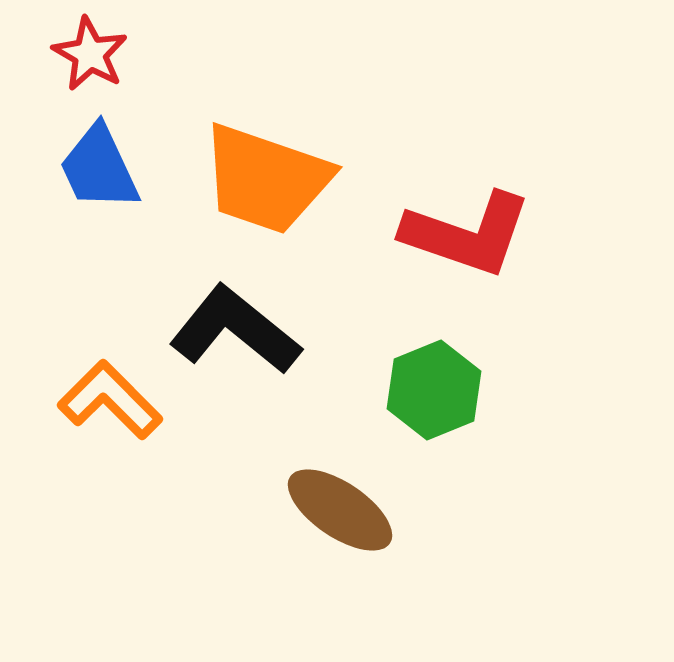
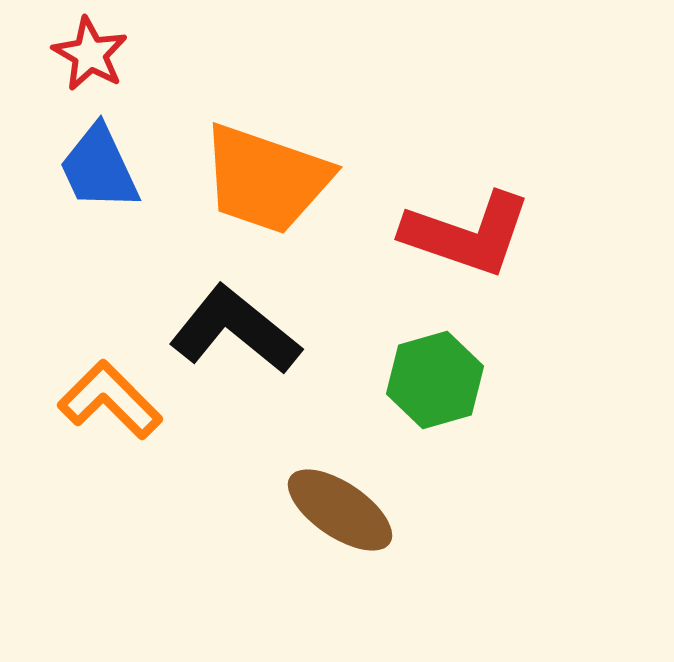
green hexagon: moved 1 px right, 10 px up; rotated 6 degrees clockwise
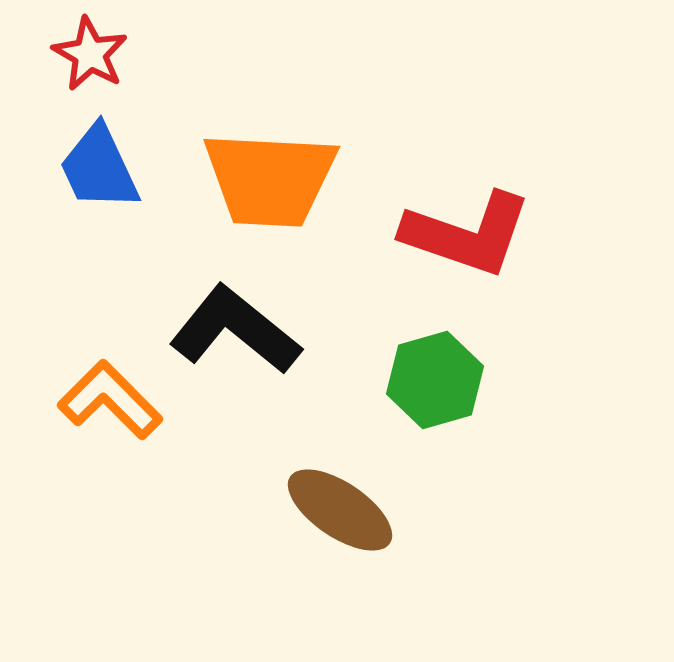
orange trapezoid: moved 4 px right; rotated 16 degrees counterclockwise
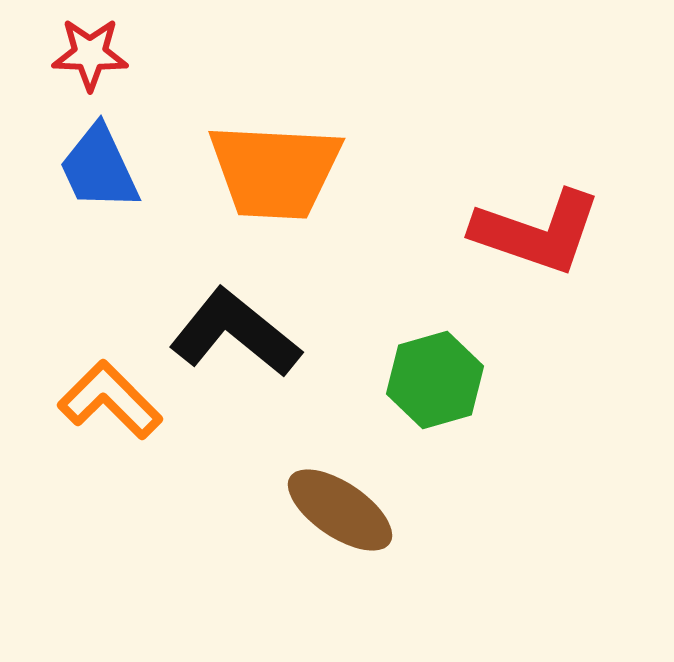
red star: rotated 28 degrees counterclockwise
orange trapezoid: moved 5 px right, 8 px up
red L-shape: moved 70 px right, 2 px up
black L-shape: moved 3 px down
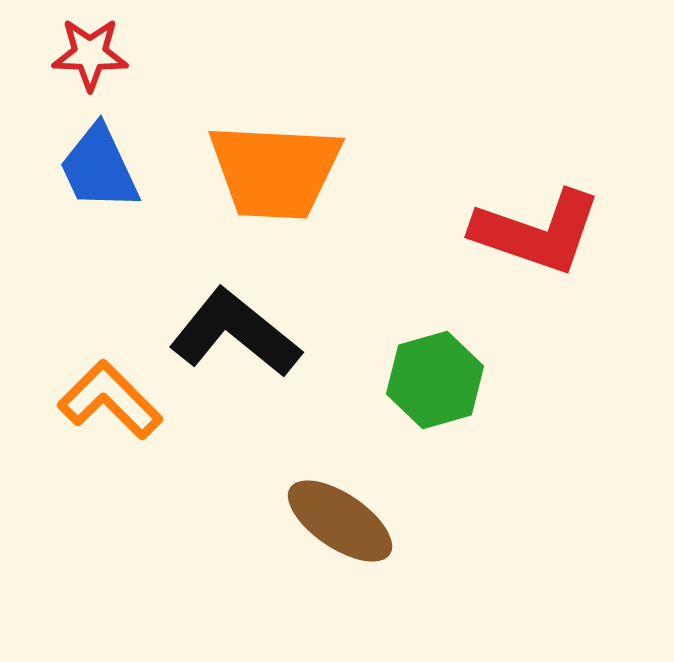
brown ellipse: moved 11 px down
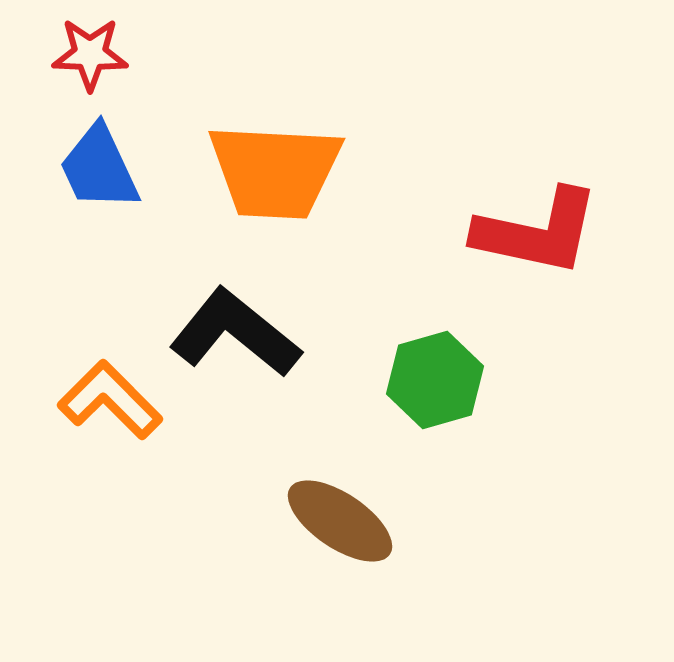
red L-shape: rotated 7 degrees counterclockwise
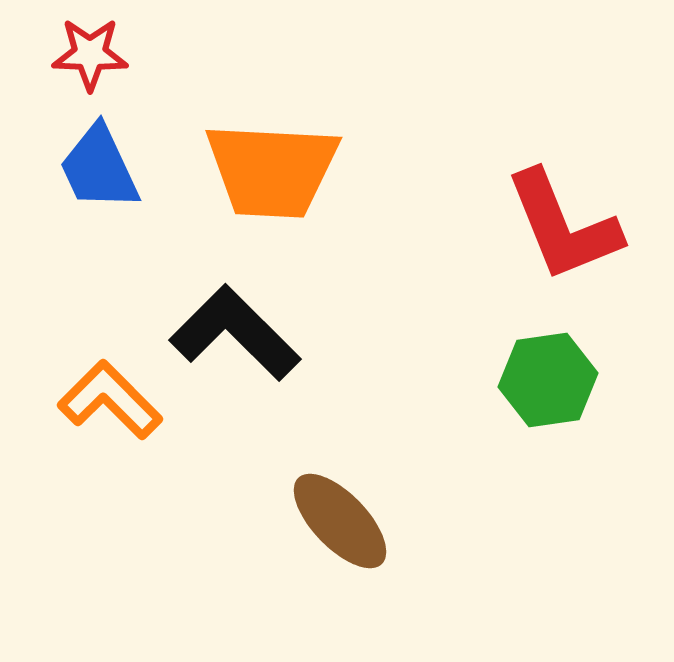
orange trapezoid: moved 3 px left, 1 px up
red L-shape: moved 26 px right, 6 px up; rotated 56 degrees clockwise
black L-shape: rotated 6 degrees clockwise
green hexagon: moved 113 px right; rotated 8 degrees clockwise
brown ellipse: rotated 12 degrees clockwise
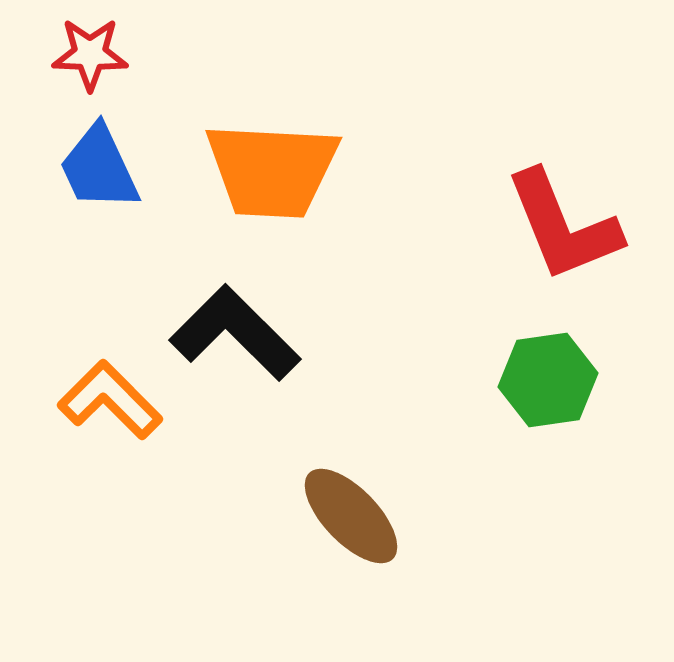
brown ellipse: moved 11 px right, 5 px up
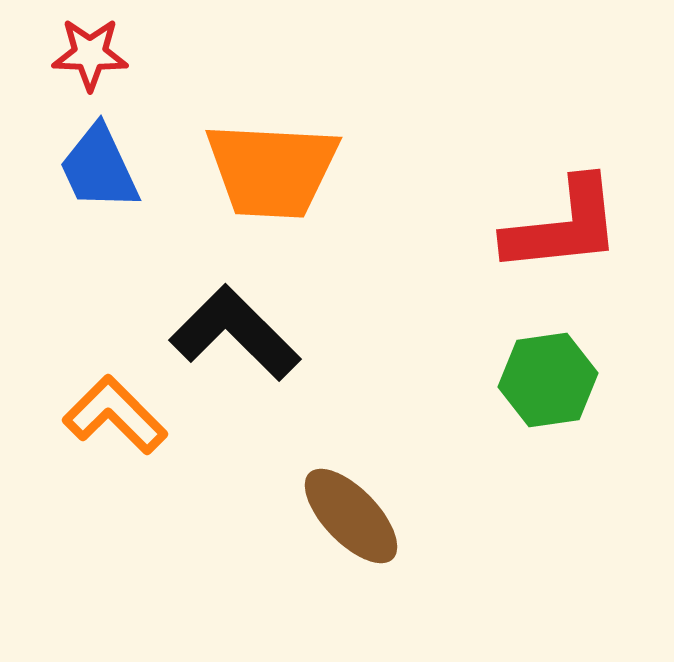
red L-shape: rotated 74 degrees counterclockwise
orange L-shape: moved 5 px right, 15 px down
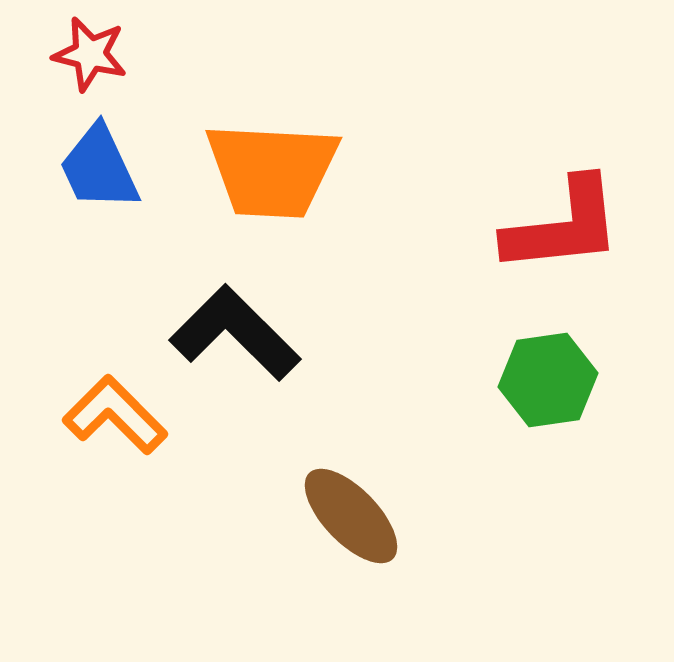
red star: rotated 12 degrees clockwise
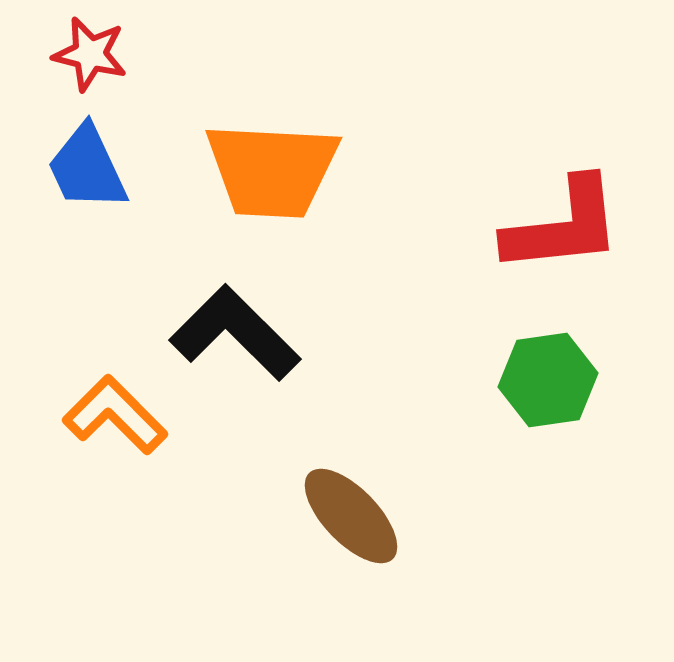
blue trapezoid: moved 12 px left
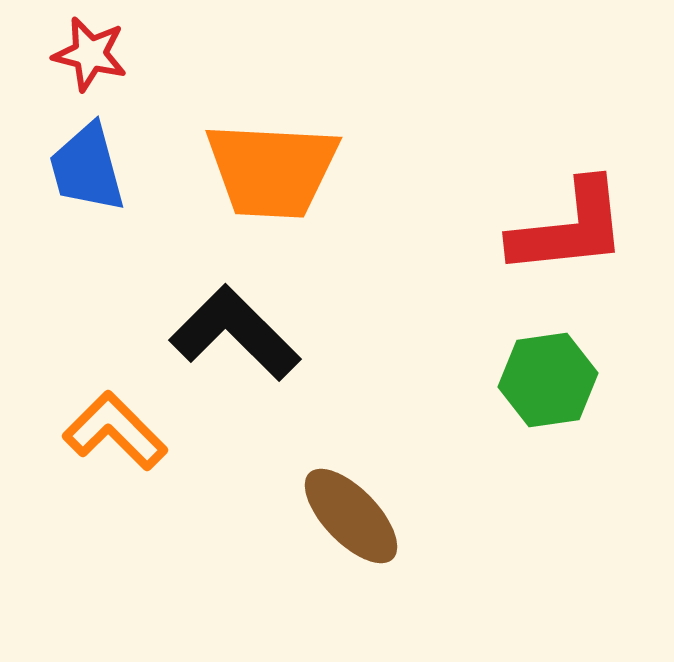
blue trapezoid: rotated 10 degrees clockwise
red L-shape: moved 6 px right, 2 px down
orange L-shape: moved 16 px down
